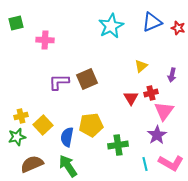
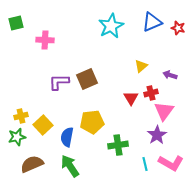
purple arrow: moved 2 px left; rotated 96 degrees clockwise
yellow pentagon: moved 1 px right, 3 px up
green arrow: moved 2 px right
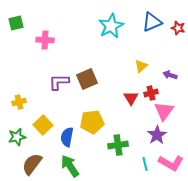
yellow cross: moved 2 px left, 14 px up
brown semicircle: rotated 30 degrees counterclockwise
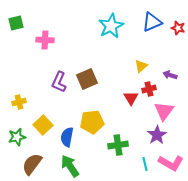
purple L-shape: rotated 65 degrees counterclockwise
red cross: moved 2 px left, 4 px up
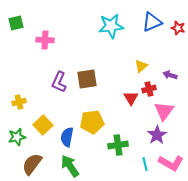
cyan star: rotated 20 degrees clockwise
brown square: rotated 15 degrees clockwise
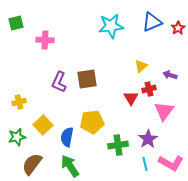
red star: rotated 24 degrees clockwise
purple star: moved 9 px left, 4 px down
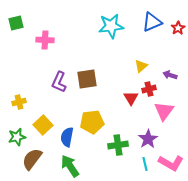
brown semicircle: moved 5 px up
